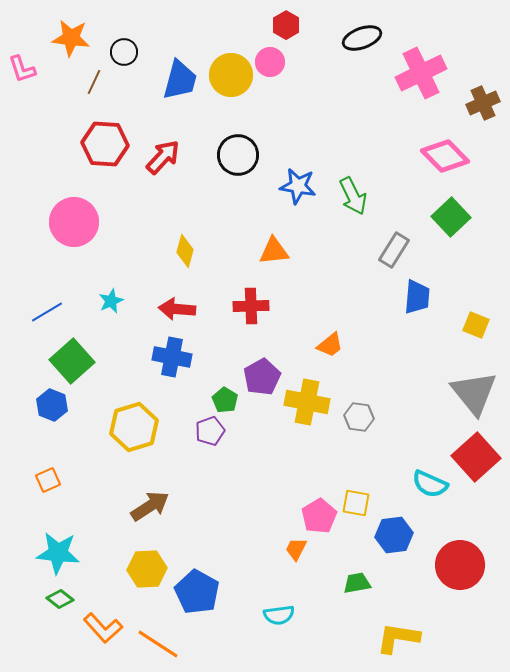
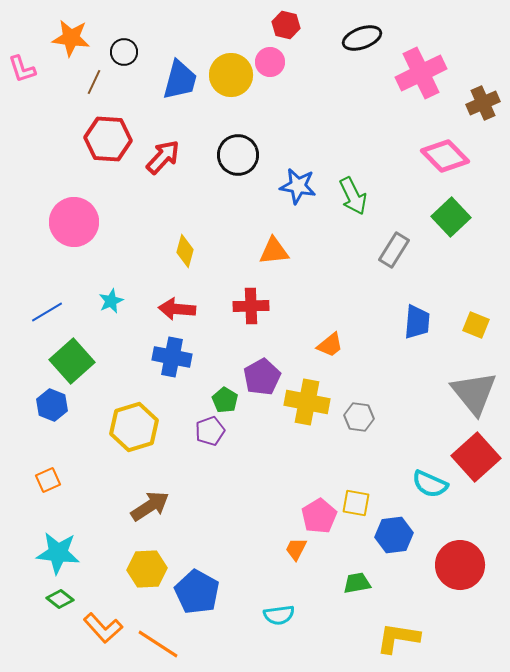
red hexagon at (286, 25): rotated 16 degrees counterclockwise
red hexagon at (105, 144): moved 3 px right, 5 px up
blue trapezoid at (417, 297): moved 25 px down
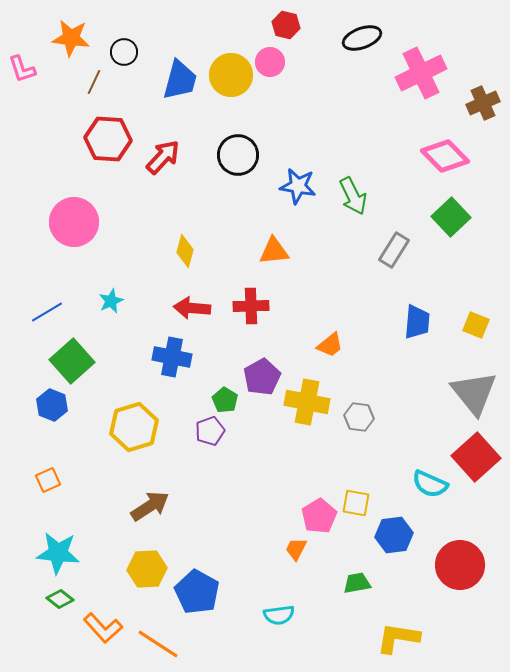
red arrow at (177, 309): moved 15 px right, 1 px up
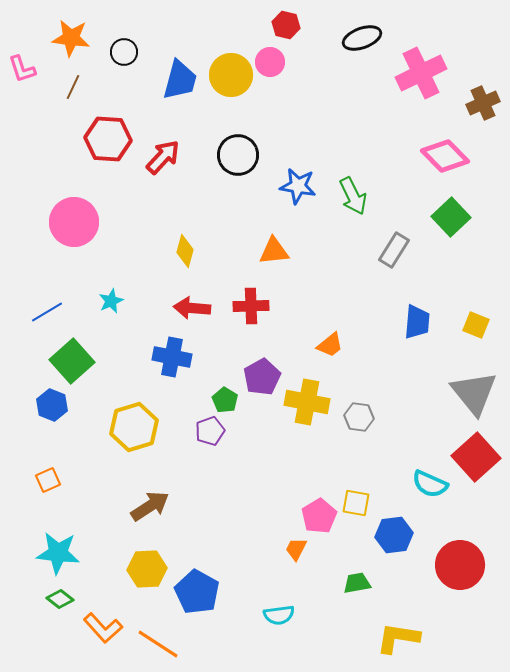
brown line at (94, 82): moved 21 px left, 5 px down
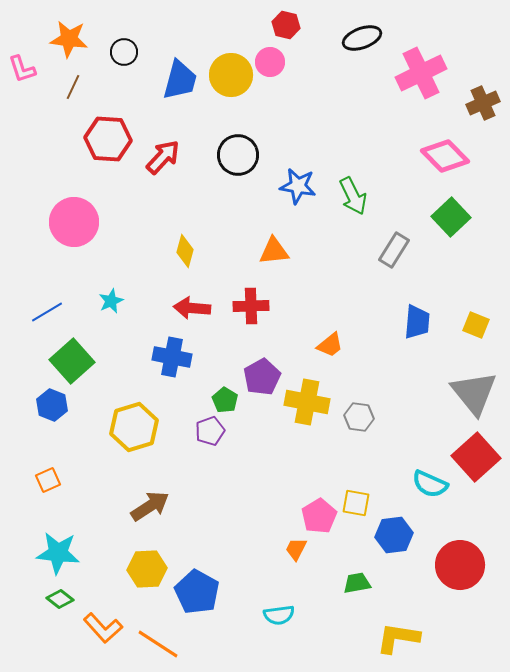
orange star at (71, 38): moved 2 px left, 1 px down
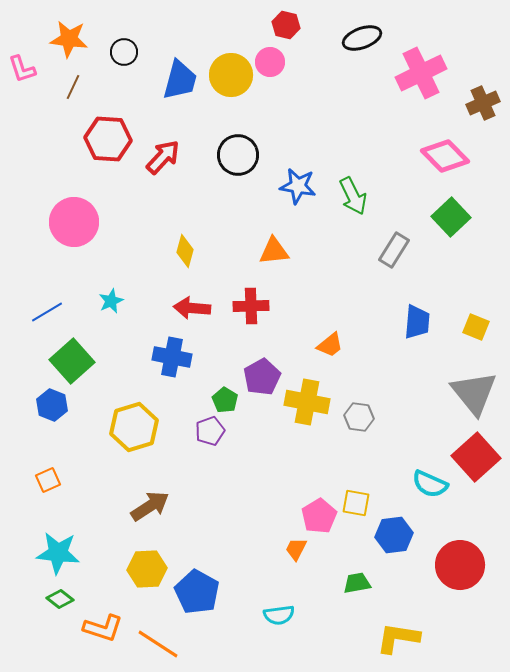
yellow square at (476, 325): moved 2 px down
orange L-shape at (103, 628): rotated 30 degrees counterclockwise
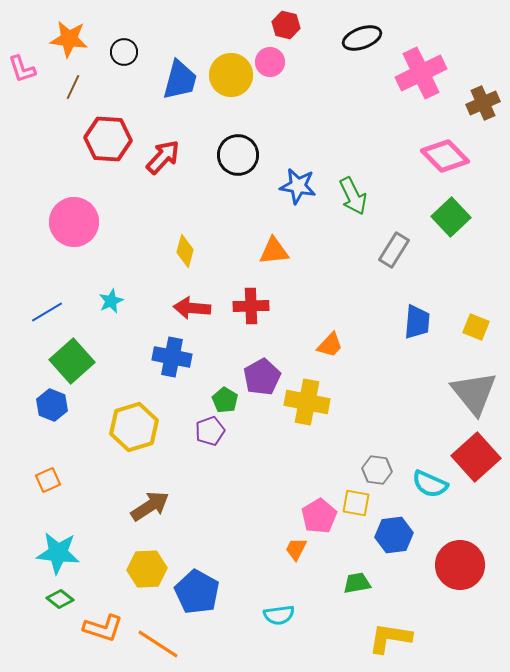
orange trapezoid at (330, 345): rotated 8 degrees counterclockwise
gray hexagon at (359, 417): moved 18 px right, 53 px down
yellow L-shape at (398, 638): moved 8 px left
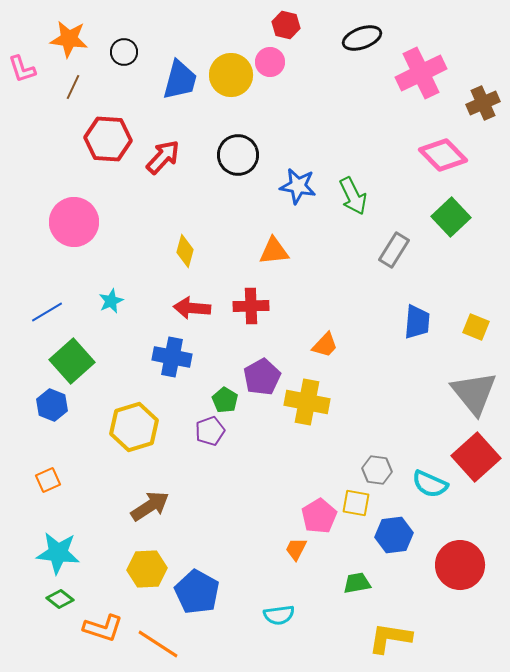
pink diamond at (445, 156): moved 2 px left, 1 px up
orange trapezoid at (330, 345): moved 5 px left
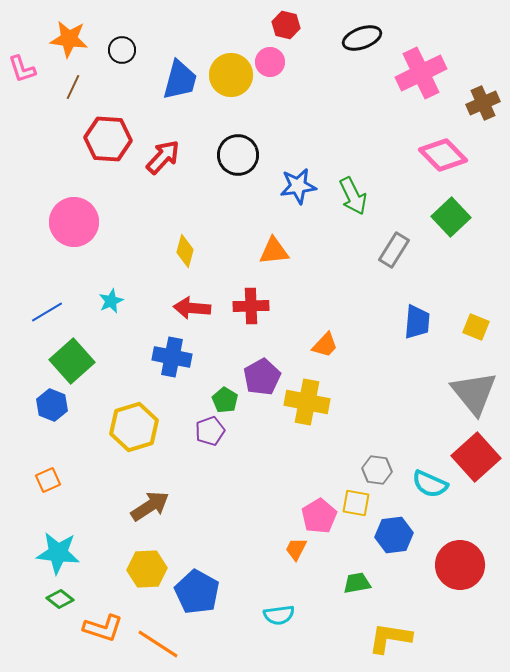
black circle at (124, 52): moved 2 px left, 2 px up
blue star at (298, 186): rotated 18 degrees counterclockwise
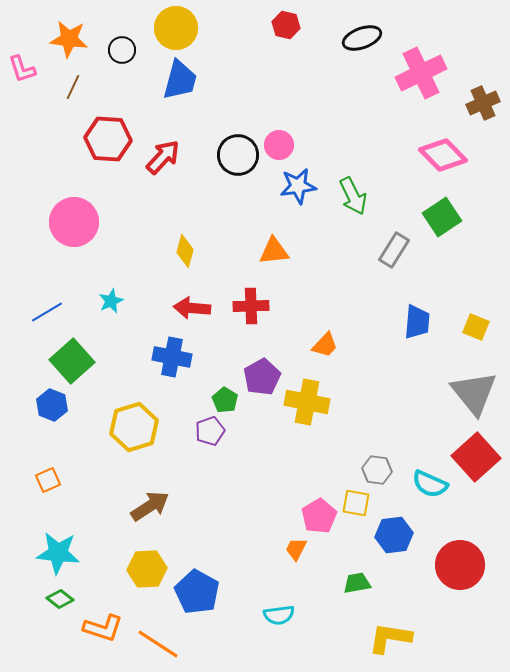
pink circle at (270, 62): moved 9 px right, 83 px down
yellow circle at (231, 75): moved 55 px left, 47 px up
green square at (451, 217): moved 9 px left; rotated 9 degrees clockwise
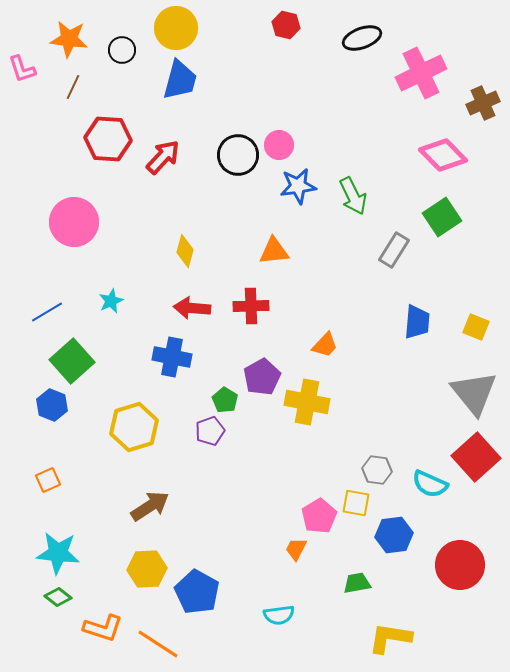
green diamond at (60, 599): moved 2 px left, 2 px up
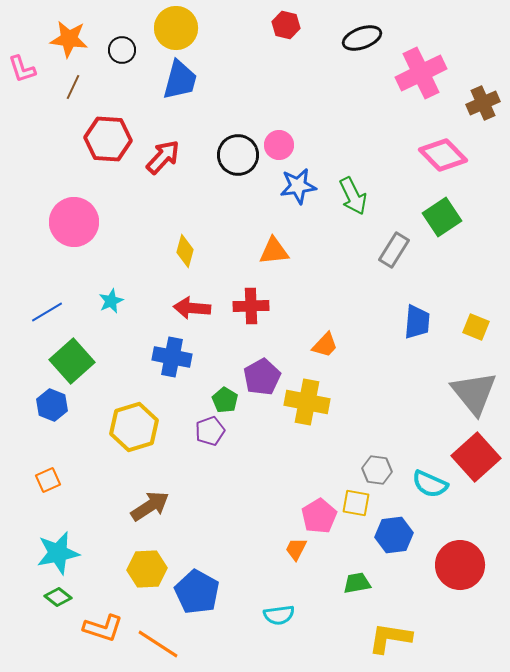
cyan star at (58, 553): rotated 18 degrees counterclockwise
